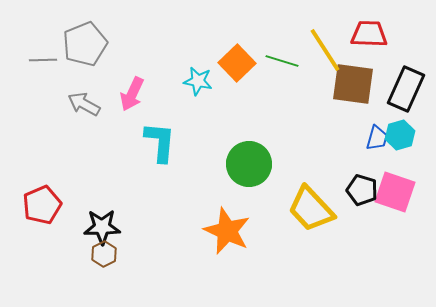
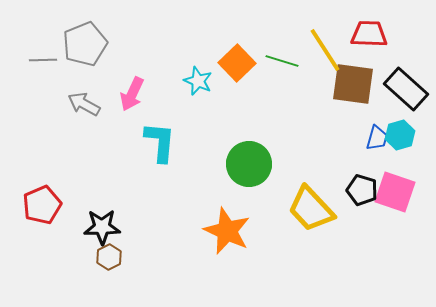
cyan star: rotated 12 degrees clockwise
black rectangle: rotated 72 degrees counterclockwise
brown hexagon: moved 5 px right, 3 px down
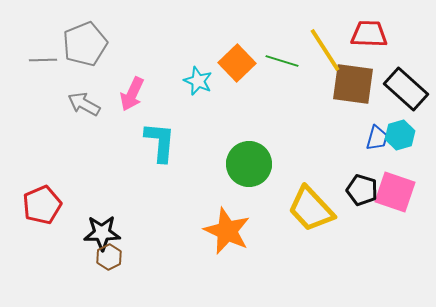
black star: moved 6 px down
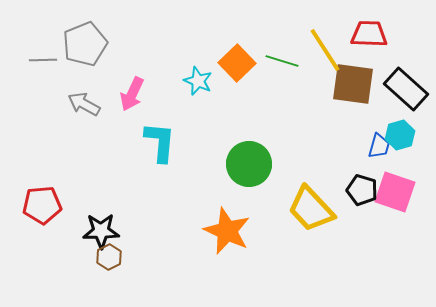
blue trapezoid: moved 2 px right, 8 px down
red pentagon: rotated 18 degrees clockwise
black star: moved 1 px left, 2 px up
